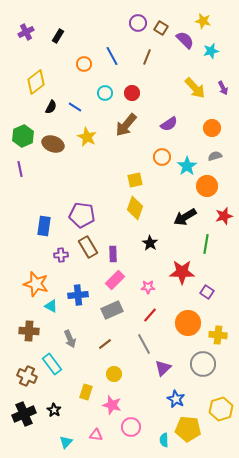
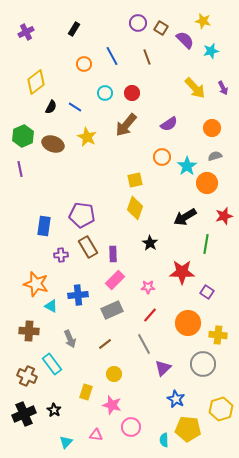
black rectangle at (58, 36): moved 16 px right, 7 px up
brown line at (147, 57): rotated 42 degrees counterclockwise
orange circle at (207, 186): moved 3 px up
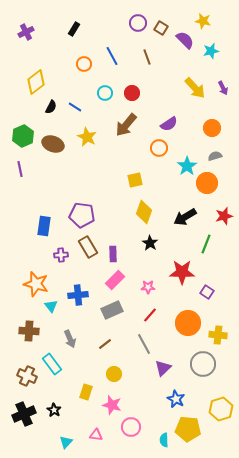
orange circle at (162, 157): moved 3 px left, 9 px up
yellow diamond at (135, 208): moved 9 px right, 4 px down
green line at (206, 244): rotated 12 degrees clockwise
cyan triangle at (51, 306): rotated 24 degrees clockwise
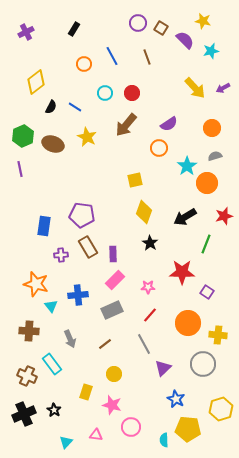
purple arrow at (223, 88): rotated 88 degrees clockwise
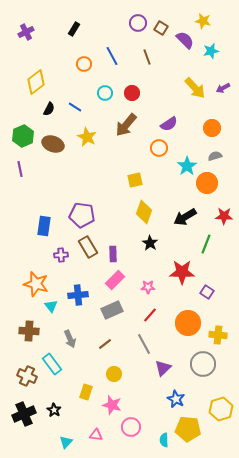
black semicircle at (51, 107): moved 2 px left, 2 px down
red star at (224, 216): rotated 18 degrees clockwise
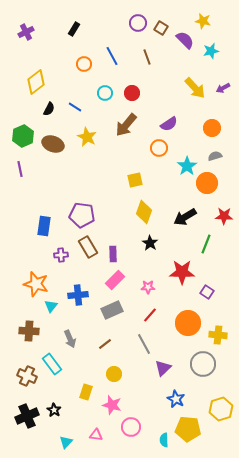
cyan triangle at (51, 306): rotated 16 degrees clockwise
black cross at (24, 414): moved 3 px right, 2 px down
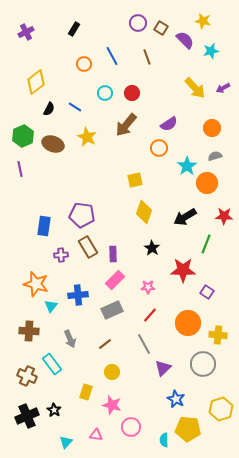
black star at (150, 243): moved 2 px right, 5 px down
red star at (182, 272): moved 1 px right, 2 px up
yellow circle at (114, 374): moved 2 px left, 2 px up
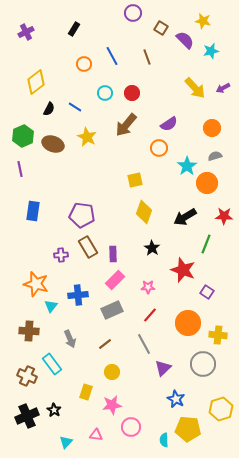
purple circle at (138, 23): moved 5 px left, 10 px up
blue rectangle at (44, 226): moved 11 px left, 15 px up
red star at (183, 270): rotated 20 degrees clockwise
pink star at (112, 405): rotated 24 degrees counterclockwise
